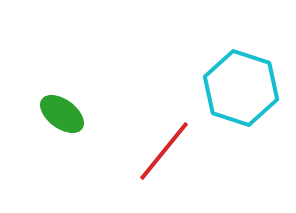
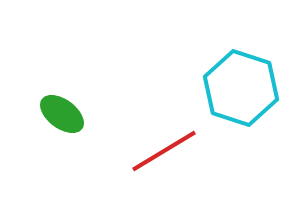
red line: rotated 20 degrees clockwise
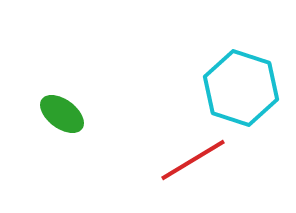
red line: moved 29 px right, 9 px down
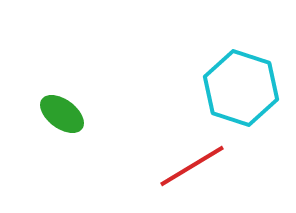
red line: moved 1 px left, 6 px down
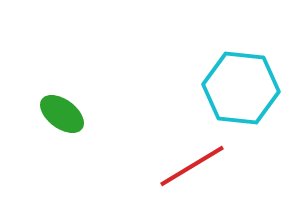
cyan hexagon: rotated 12 degrees counterclockwise
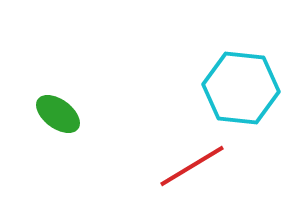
green ellipse: moved 4 px left
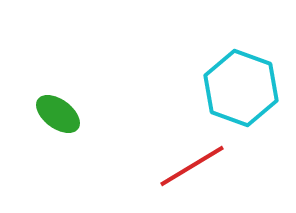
cyan hexagon: rotated 14 degrees clockwise
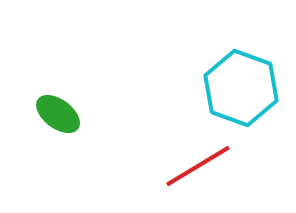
red line: moved 6 px right
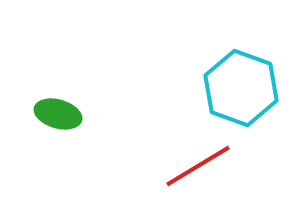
green ellipse: rotated 21 degrees counterclockwise
